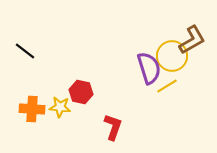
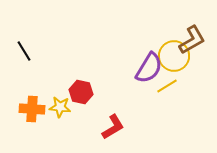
black line: moved 1 px left; rotated 20 degrees clockwise
yellow circle: moved 2 px right
purple semicircle: rotated 48 degrees clockwise
red L-shape: rotated 40 degrees clockwise
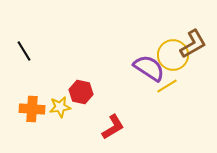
brown L-shape: moved 1 px right, 4 px down
yellow circle: moved 1 px left, 1 px up
purple semicircle: rotated 88 degrees counterclockwise
yellow star: rotated 15 degrees counterclockwise
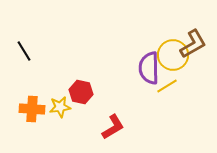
purple semicircle: rotated 124 degrees counterclockwise
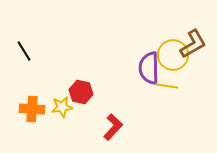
yellow line: rotated 40 degrees clockwise
yellow star: moved 2 px right
red L-shape: rotated 16 degrees counterclockwise
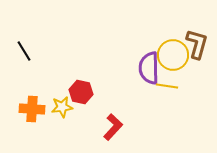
brown L-shape: moved 4 px right; rotated 44 degrees counterclockwise
